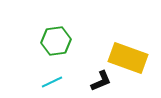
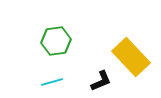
yellow rectangle: moved 3 px right, 1 px up; rotated 27 degrees clockwise
cyan line: rotated 10 degrees clockwise
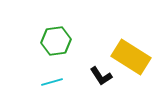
yellow rectangle: rotated 15 degrees counterclockwise
black L-shape: moved 5 px up; rotated 80 degrees clockwise
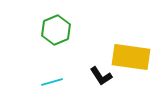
green hexagon: moved 11 px up; rotated 16 degrees counterclockwise
yellow rectangle: rotated 24 degrees counterclockwise
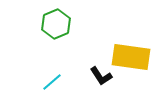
green hexagon: moved 6 px up
cyan line: rotated 25 degrees counterclockwise
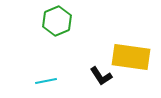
green hexagon: moved 1 px right, 3 px up
cyan line: moved 6 px left, 1 px up; rotated 30 degrees clockwise
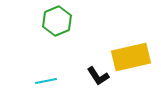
yellow rectangle: rotated 21 degrees counterclockwise
black L-shape: moved 3 px left
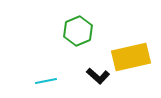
green hexagon: moved 21 px right, 10 px down
black L-shape: rotated 15 degrees counterclockwise
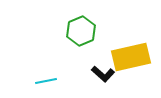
green hexagon: moved 3 px right
black L-shape: moved 5 px right, 2 px up
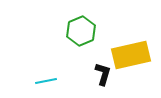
yellow rectangle: moved 2 px up
black L-shape: rotated 115 degrees counterclockwise
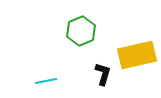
yellow rectangle: moved 6 px right
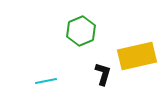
yellow rectangle: moved 1 px down
